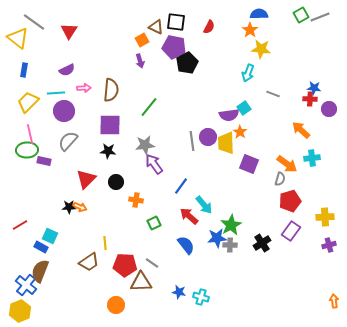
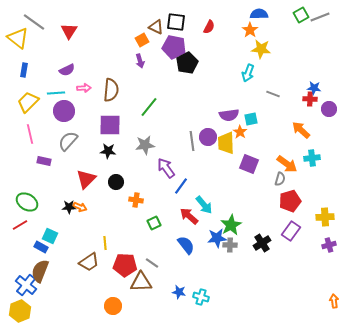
cyan square at (244, 108): moved 7 px right, 11 px down; rotated 24 degrees clockwise
green ellipse at (27, 150): moved 52 px down; rotated 35 degrees clockwise
purple arrow at (154, 164): moved 12 px right, 4 px down
orange circle at (116, 305): moved 3 px left, 1 px down
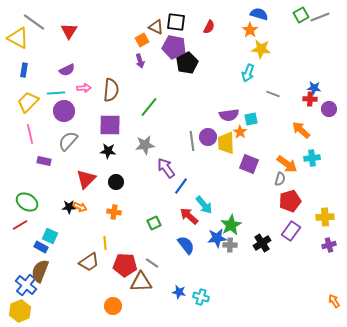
blue semicircle at (259, 14): rotated 18 degrees clockwise
yellow triangle at (18, 38): rotated 10 degrees counterclockwise
orange cross at (136, 200): moved 22 px left, 12 px down
orange arrow at (334, 301): rotated 24 degrees counterclockwise
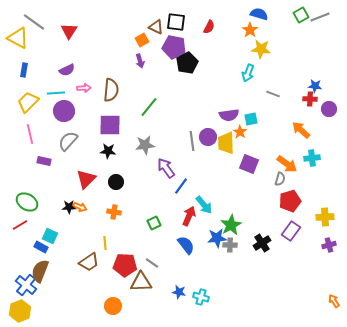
blue star at (314, 88): moved 1 px right, 2 px up
red arrow at (189, 216): rotated 72 degrees clockwise
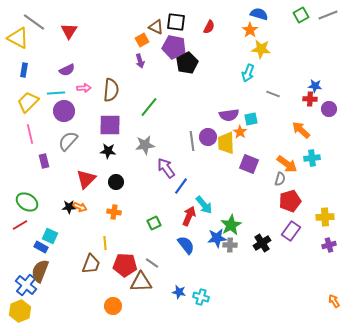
gray line at (320, 17): moved 8 px right, 2 px up
purple rectangle at (44, 161): rotated 64 degrees clockwise
brown trapezoid at (89, 262): moved 2 px right, 2 px down; rotated 35 degrees counterclockwise
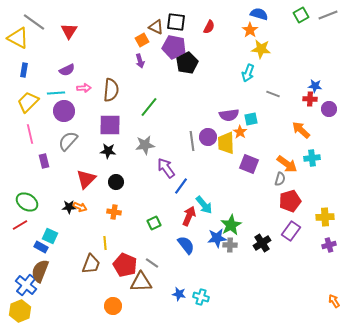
red pentagon at (125, 265): rotated 20 degrees clockwise
blue star at (179, 292): moved 2 px down
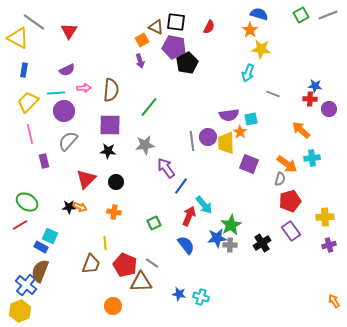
purple rectangle at (291, 231): rotated 72 degrees counterclockwise
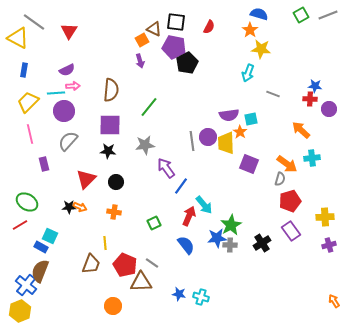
brown triangle at (156, 27): moved 2 px left, 2 px down
pink arrow at (84, 88): moved 11 px left, 2 px up
purple rectangle at (44, 161): moved 3 px down
